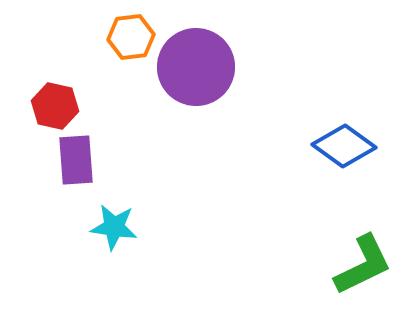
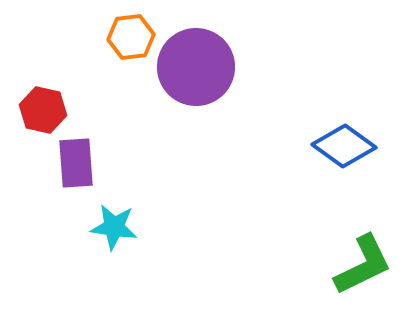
red hexagon: moved 12 px left, 4 px down
purple rectangle: moved 3 px down
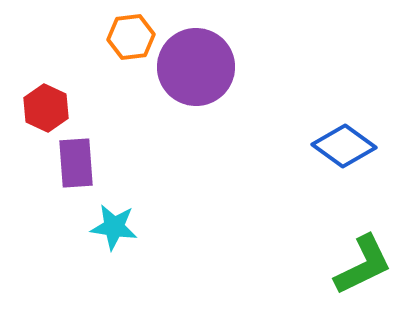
red hexagon: moved 3 px right, 2 px up; rotated 12 degrees clockwise
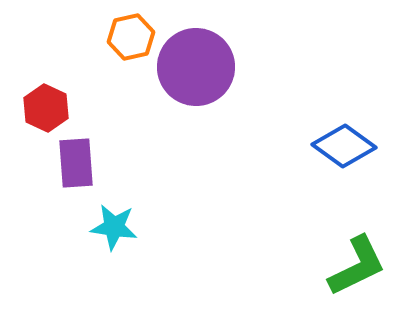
orange hexagon: rotated 6 degrees counterclockwise
green L-shape: moved 6 px left, 1 px down
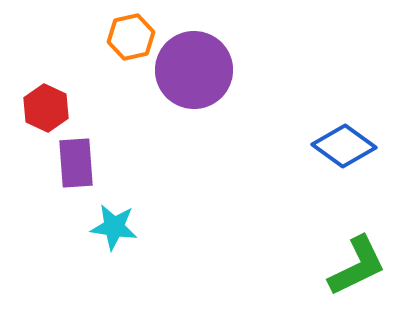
purple circle: moved 2 px left, 3 px down
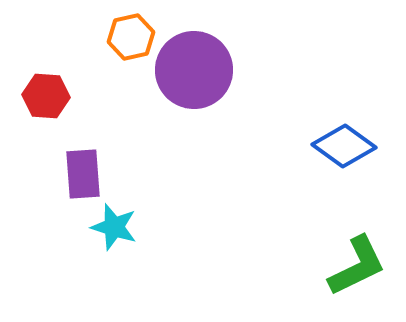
red hexagon: moved 12 px up; rotated 21 degrees counterclockwise
purple rectangle: moved 7 px right, 11 px down
cyan star: rotated 9 degrees clockwise
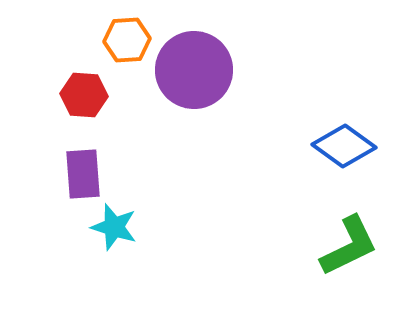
orange hexagon: moved 4 px left, 3 px down; rotated 9 degrees clockwise
red hexagon: moved 38 px right, 1 px up
green L-shape: moved 8 px left, 20 px up
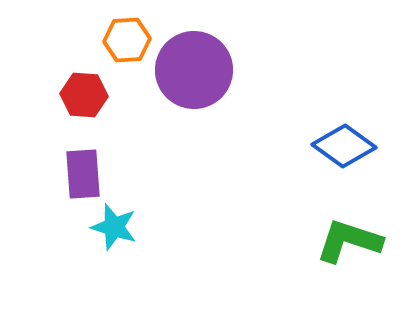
green L-shape: moved 5 px up; rotated 136 degrees counterclockwise
